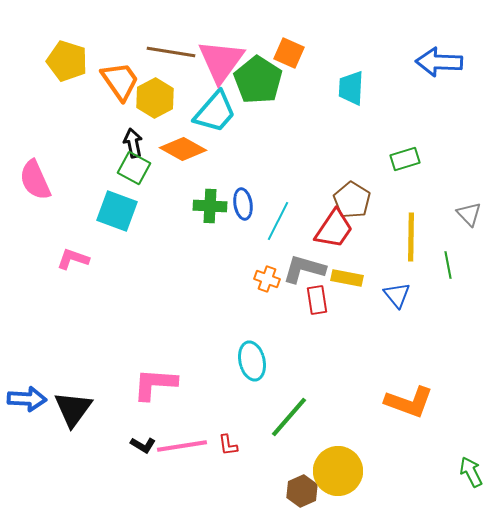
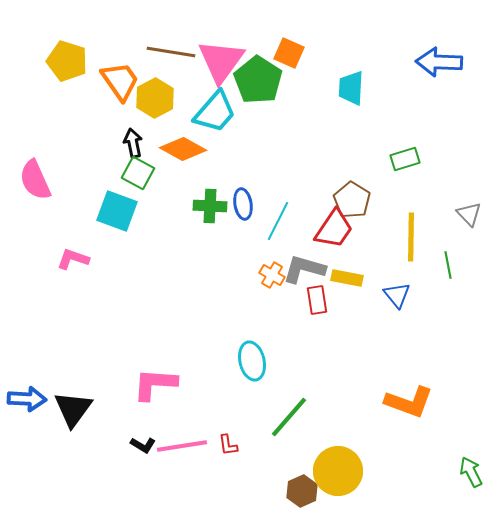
green square at (134, 168): moved 4 px right, 5 px down
orange cross at (267, 279): moved 5 px right, 4 px up; rotated 10 degrees clockwise
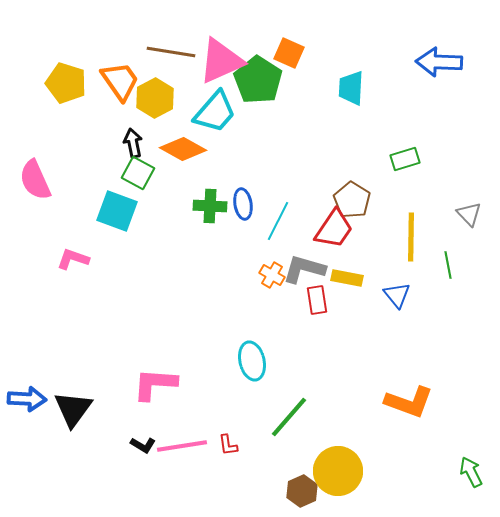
yellow pentagon at (67, 61): moved 1 px left, 22 px down
pink triangle at (221, 61): rotated 30 degrees clockwise
